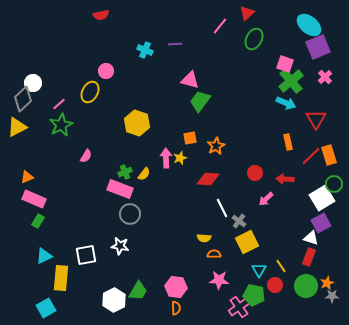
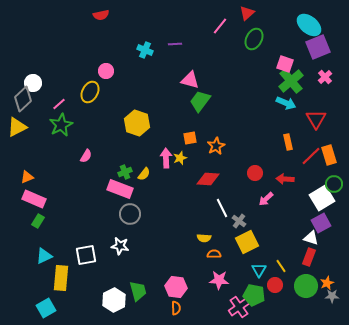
green trapezoid at (138, 291): rotated 45 degrees counterclockwise
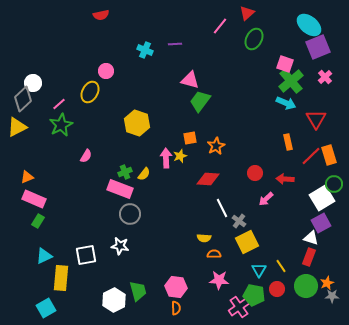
yellow star at (180, 158): moved 2 px up
red circle at (275, 285): moved 2 px right, 4 px down
